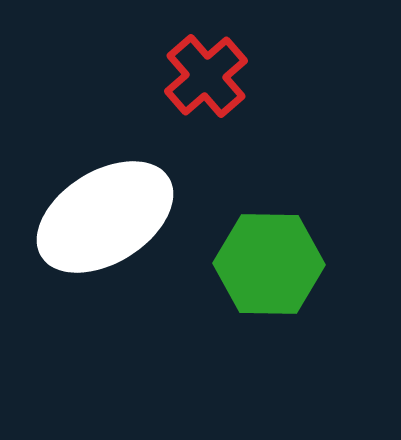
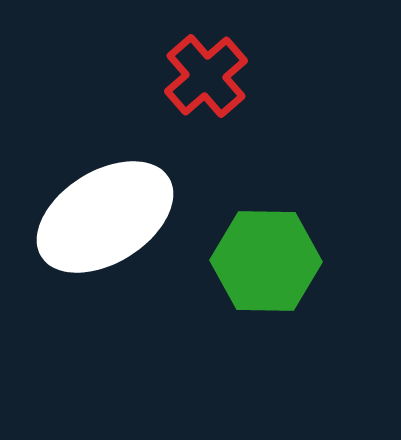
green hexagon: moved 3 px left, 3 px up
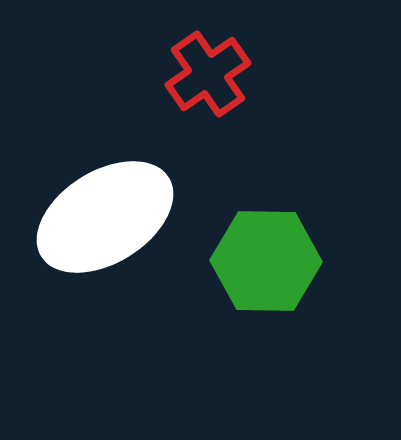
red cross: moved 2 px right, 2 px up; rotated 6 degrees clockwise
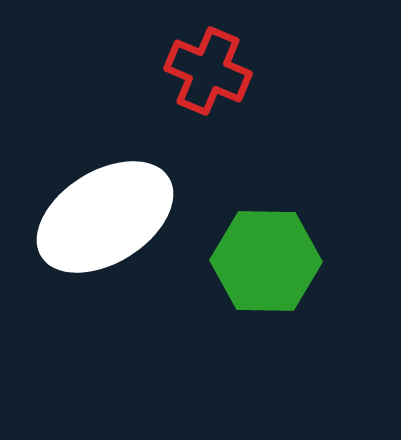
red cross: moved 3 px up; rotated 32 degrees counterclockwise
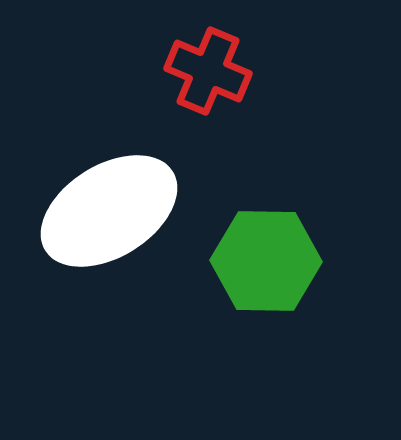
white ellipse: moved 4 px right, 6 px up
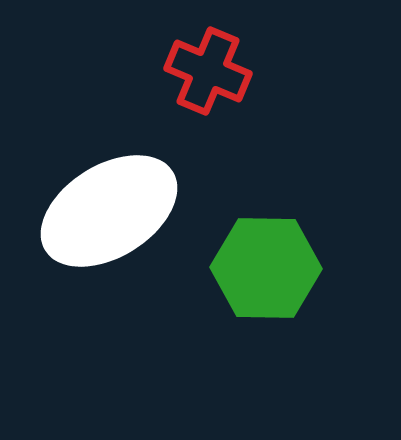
green hexagon: moved 7 px down
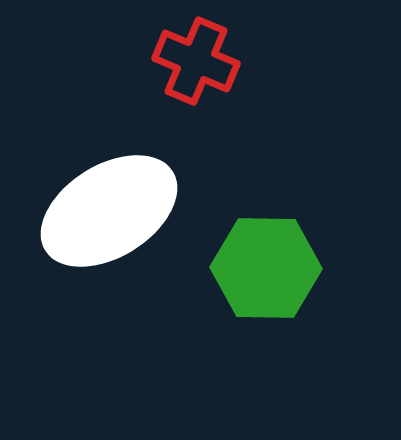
red cross: moved 12 px left, 10 px up
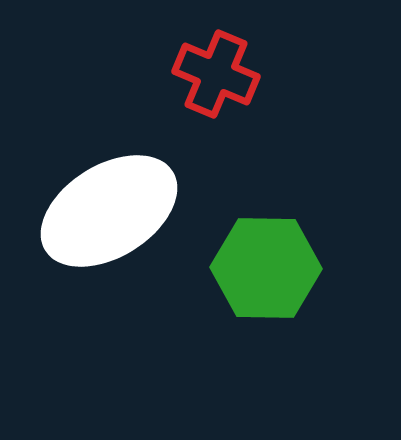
red cross: moved 20 px right, 13 px down
